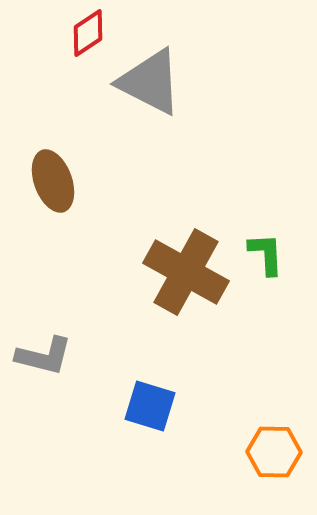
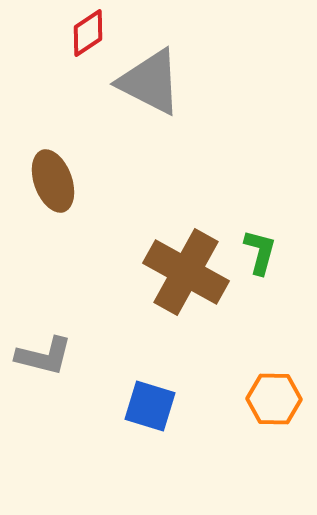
green L-shape: moved 6 px left, 2 px up; rotated 18 degrees clockwise
orange hexagon: moved 53 px up
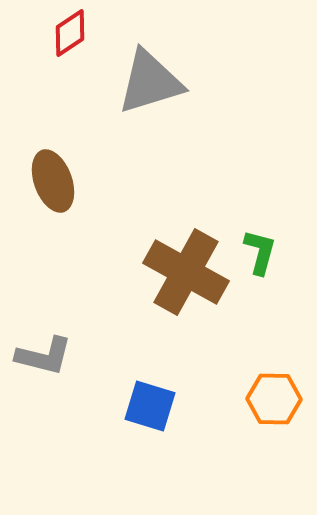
red diamond: moved 18 px left
gray triangle: rotated 44 degrees counterclockwise
